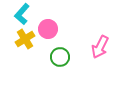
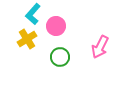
cyan L-shape: moved 11 px right
pink circle: moved 8 px right, 3 px up
yellow cross: moved 2 px right
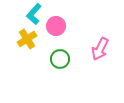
cyan L-shape: moved 1 px right
pink arrow: moved 2 px down
green circle: moved 2 px down
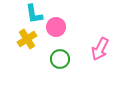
cyan L-shape: rotated 50 degrees counterclockwise
pink circle: moved 1 px down
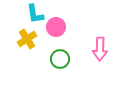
cyan L-shape: moved 1 px right
pink arrow: rotated 25 degrees counterclockwise
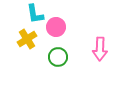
green circle: moved 2 px left, 2 px up
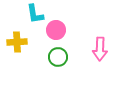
pink circle: moved 3 px down
yellow cross: moved 10 px left, 3 px down; rotated 30 degrees clockwise
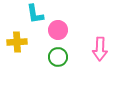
pink circle: moved 2 px right
